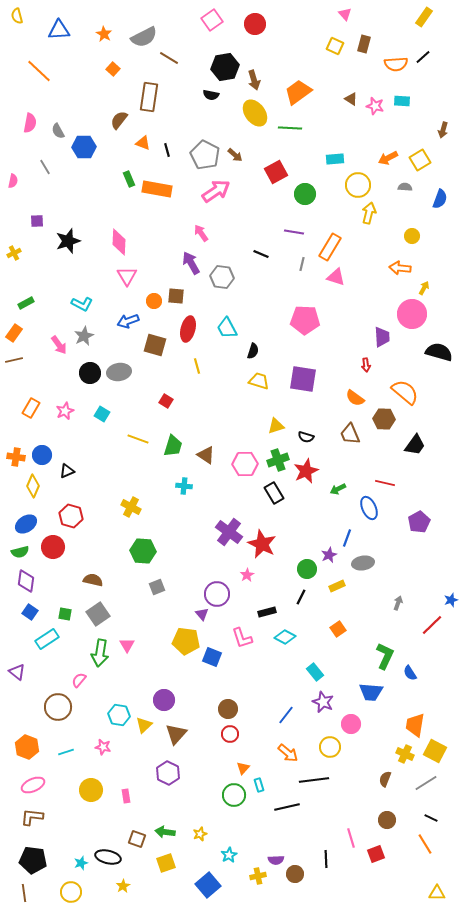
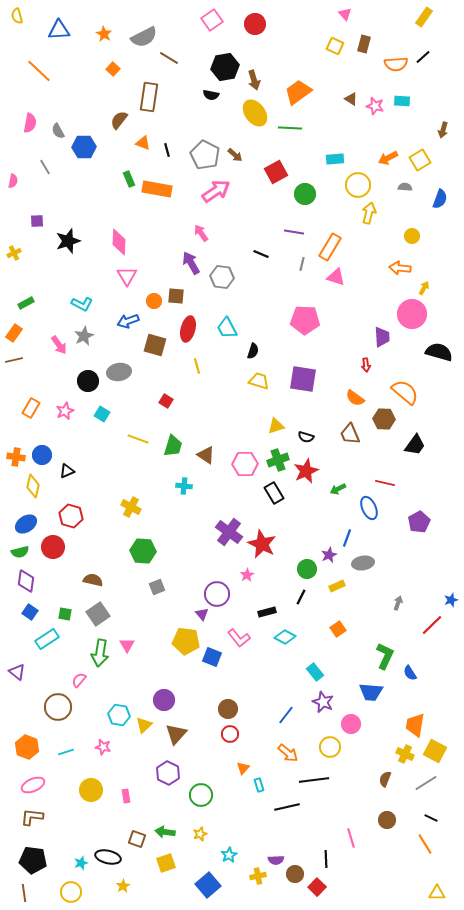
black circle at (90, 373): moved 2 px left, 8 px down
yellow diamond at (33, 486): rotated 10 degrees counterclockwise
pink L-shape at (242, 638): moved 3 px left; rotated 20 degrees counterclockwise
green circle at (234, 795): moved 33 px left
red square at (376, 854): moved 59 px left, 33 px down; rotated 24 degrees counterclockwise
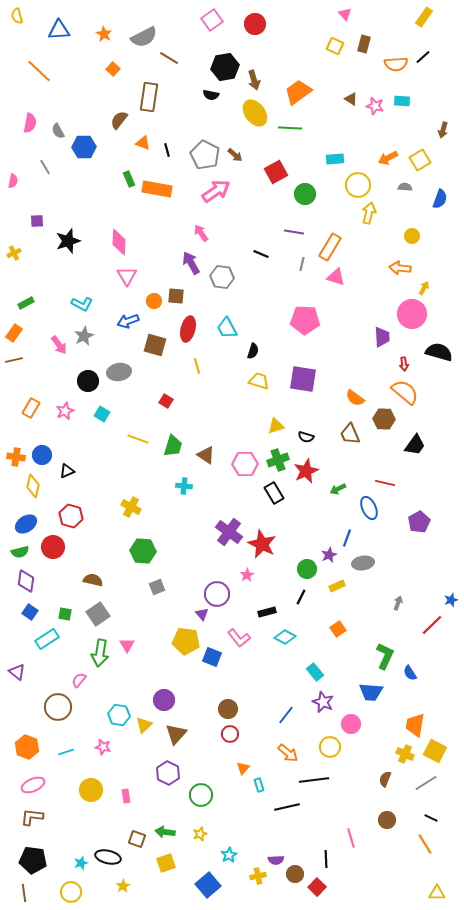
red arrow at (366, 365): moved 38 px right, 1 px up
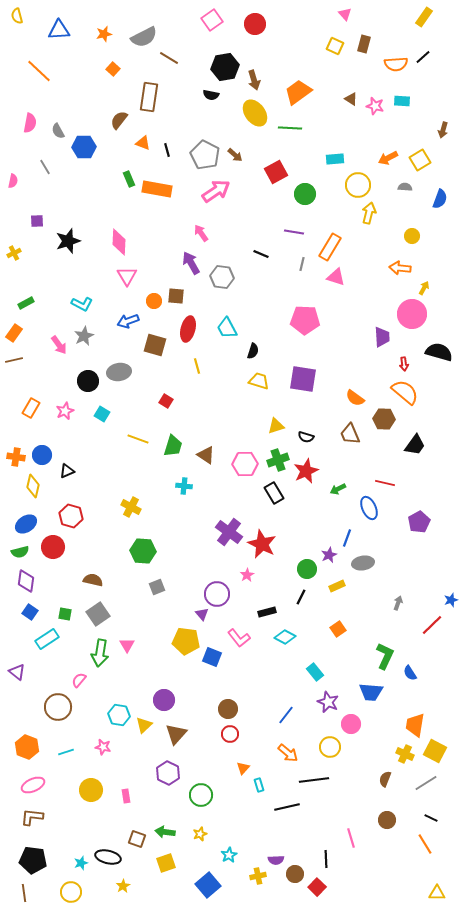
orange star at (104, 34): rotated 28 degrees clockwise
purple star at (323, 702): moved 5 px right
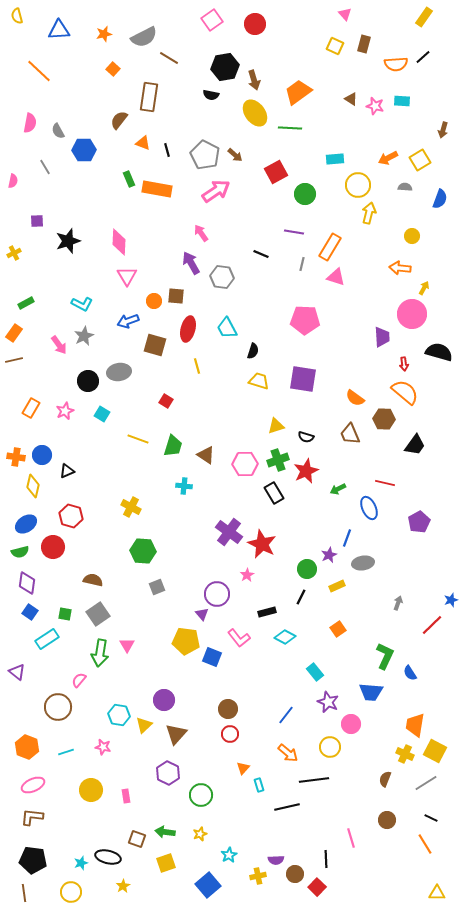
blue hexagon at (84, 147): moved 3 px down
purple diamond at (26, 581): moved 1 px right, 2 px down
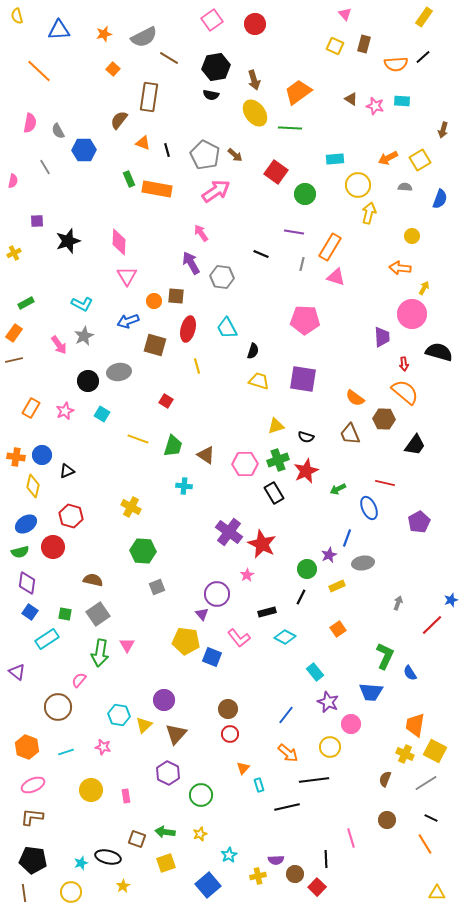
black hexagon at (225, 67): moved 9 px left
red square at (276, 172): rotated 25 degrees counterclockwise
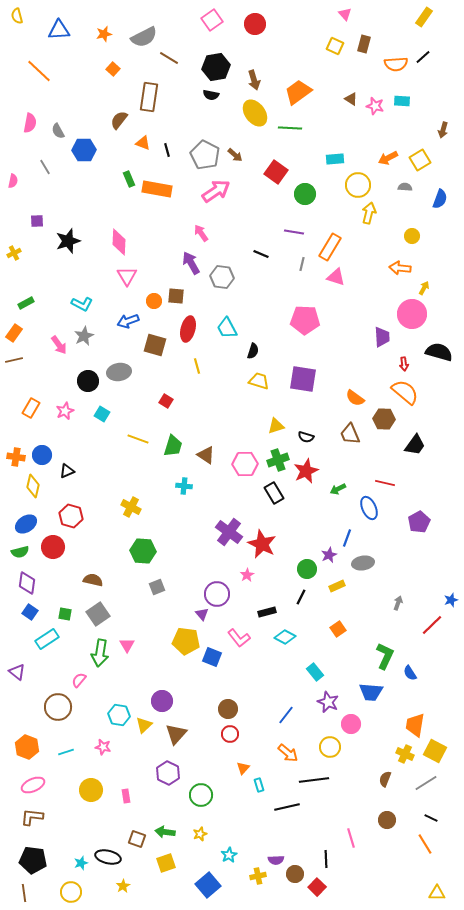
purple circle at (164, 700): moved 2 px left, 1 px down
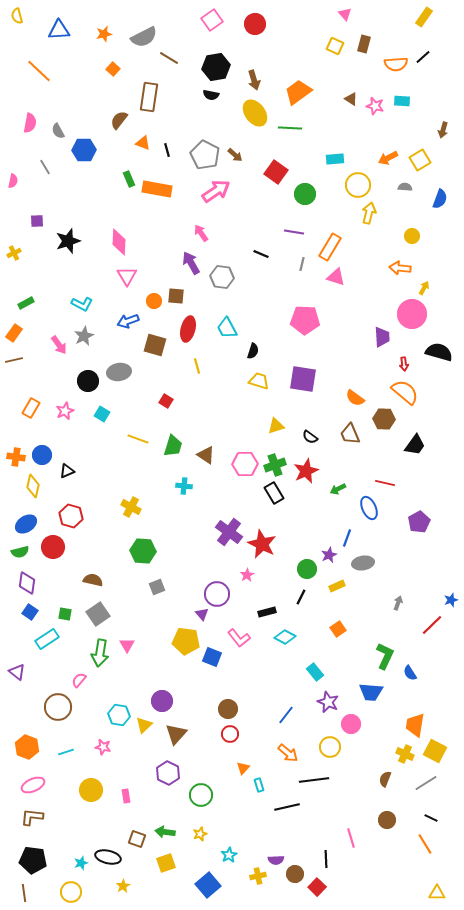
black semicircle at (306, 437): moved 4 px right; rotated 21 degrees clockwise
green cross at (278, 460): moved 3 px left, 5 px down
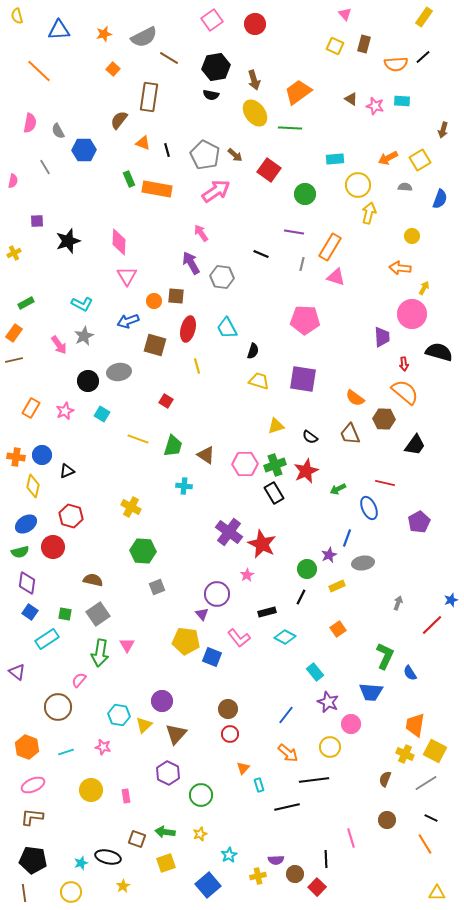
red square at (276, 172): moved 7 px left, 2 px up
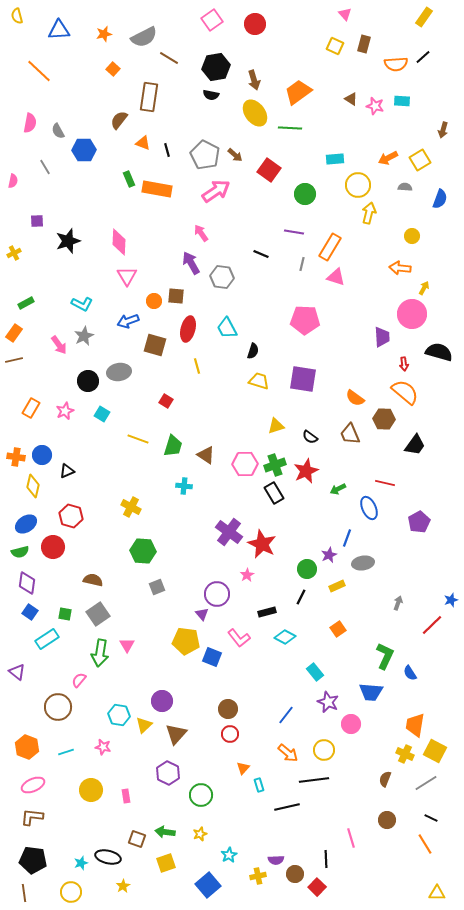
yellow circle at (330, 747): moved 6 px left, 3 px down
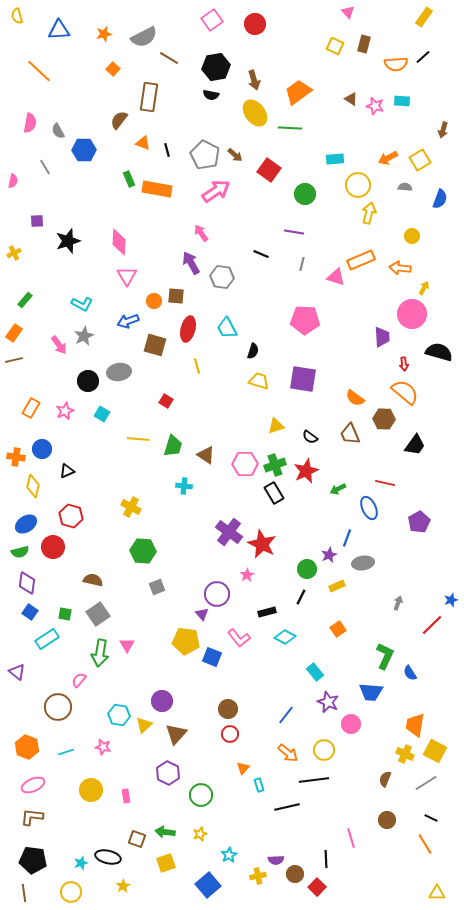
pink triangle at (345, 14): moved 3 px right, 2 px up
orange rectangle at (330, 247): moved 31 px right, 13 px down; rotated 36 degrees clockwise
green rectangle at (26, 303): moved 1 px left, 3 px up; rotated 21 degrees counterclockwise
yellow line at (138, 439): rotated 15 degrees counterclockwise
blue circle at (42, 455): moved 6 px up
